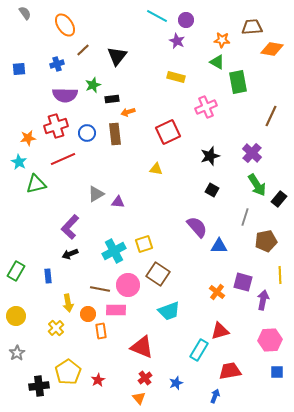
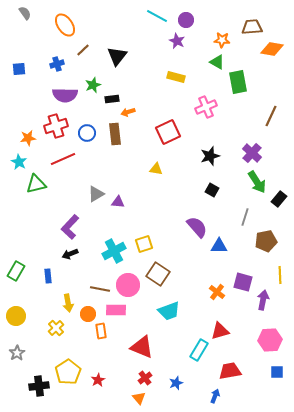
green arrow at (257, 185): moved 3 px up
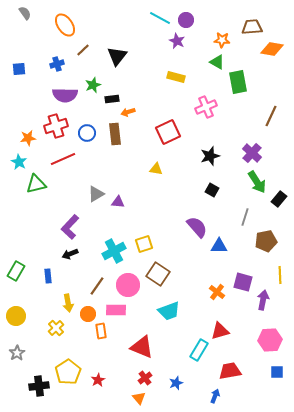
cyan line at (157, 16): moved 3 px right, 2 px down
brown line at (100, 289): moved 3 px left, 3 px up; rotated 66 degrees counterclockwise
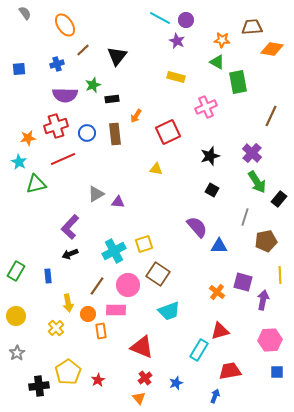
orange arrow at (128, 112): moved 8 px right, 4 px down; rotated 40 degrees counterclockwise
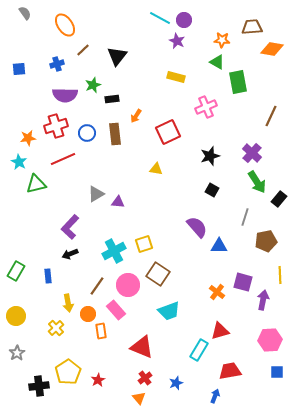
purple circle at (186, 20): moved 2 px left
pink rectangle at (116, 310): rotated 48 degrees clockwise
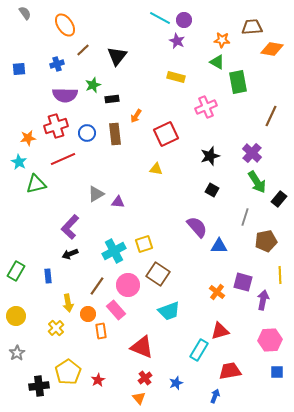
red square at (168, 132): moved 2 px left, 2 px down
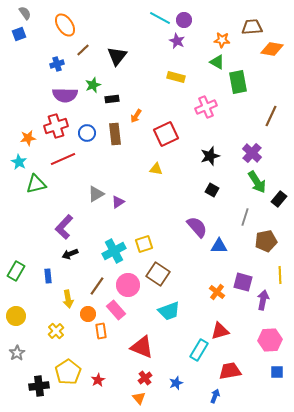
blue square at (19, 69): moved 35 px up; rotated 16 degrees counterclockwise
purple triangle at (118, 202): rotated 40 degrees counterclockwise
purple L-shape at (70, 227): moved 6 px left
yellow arrow at (68, 303): moved 4 px up
yellow cross at (56, 328): moved 3 px down
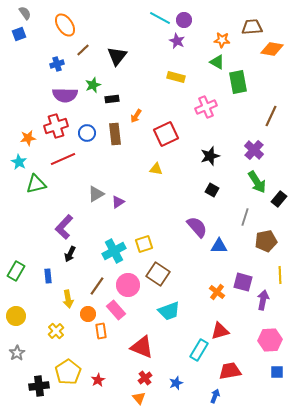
purple cross at (252, 153): moved 2 px right, 3 px up
black arrow at (70, 254): rotated 42 degrees counterclockwise
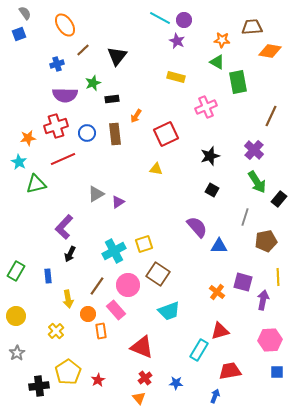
orange diamond at (272, 49): moved 2 px left, 2 px down
green star at (93, 85): moved 2 px up
yellow line at (280, 275): moved 2 px left, 2 px down
blue star at (176, 383): rotated 24 degrees clockwise
